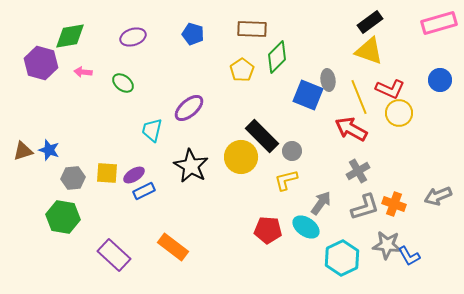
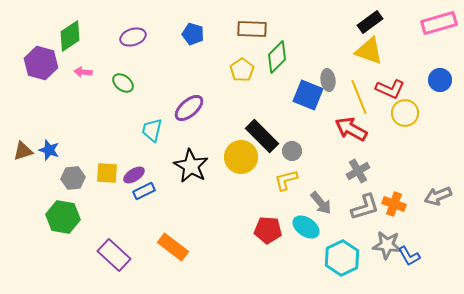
green diamond at (70, 36): rotated 24 degrees counterclockwise
yellow circle at (399, 113): moved 6 px right
gray arrow at (321, 203): rotated 105 degrees clockwise
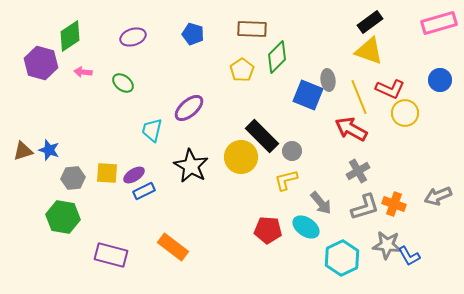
purple rectangle at (114, 255): moved 3 px left; rotated 28 degrees counterclockwise
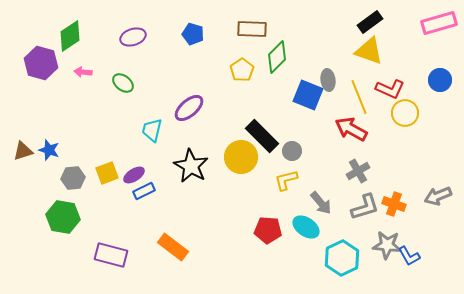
yellow square at (107, 173): rotated 25 degrees counterclockwise
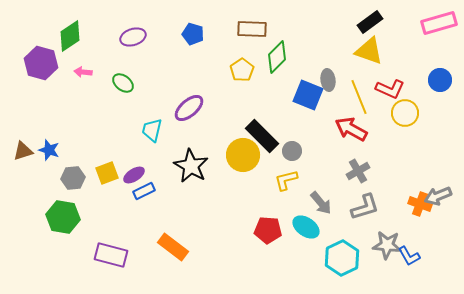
yellow circle at (241, 157): moved 2 px right, 2 px up
orange cross at (394, 204): moved 26 px right
